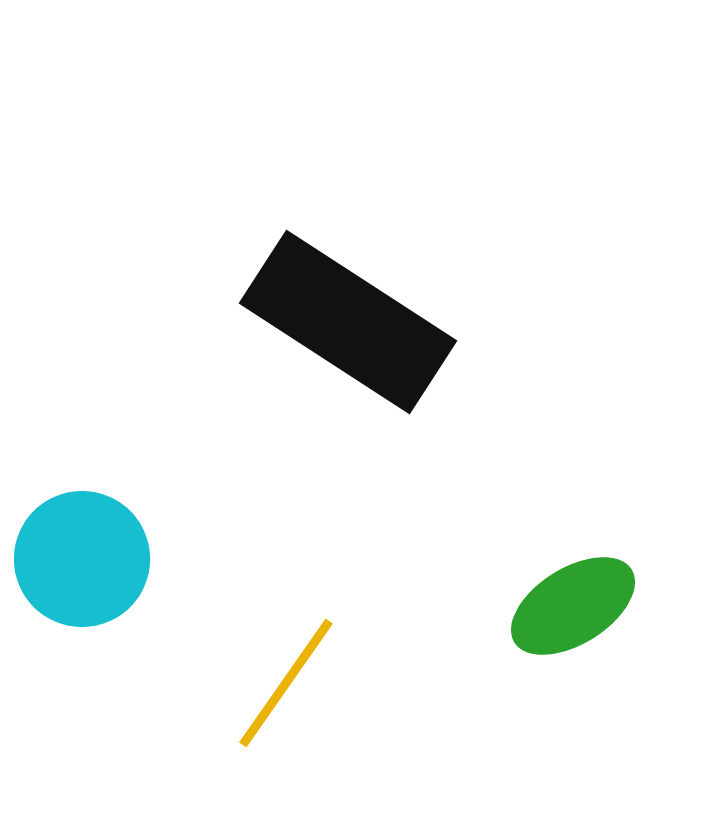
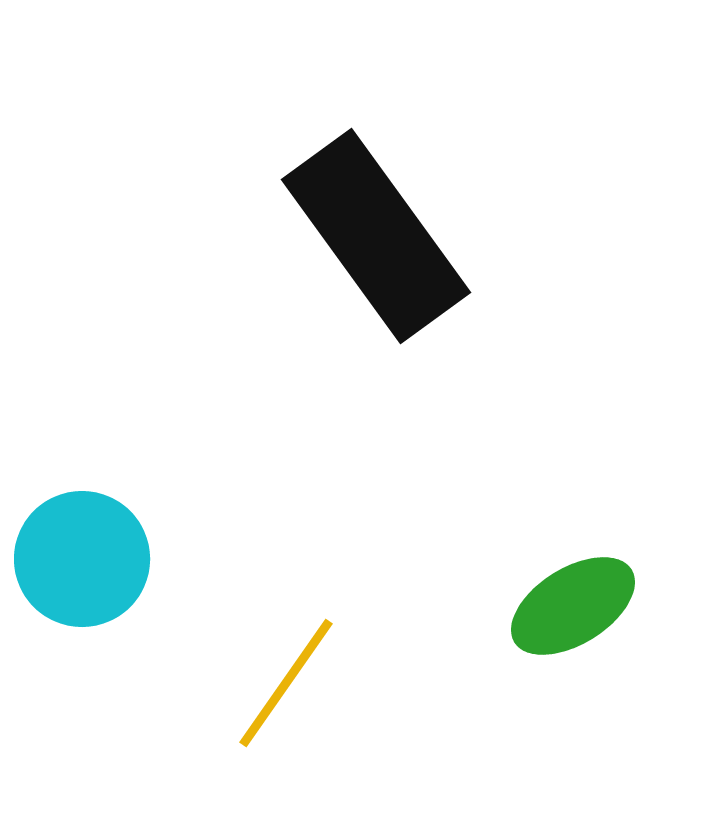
black rectangle: moved 28 px right, 86 px up; rotated 21 degrees clockwise
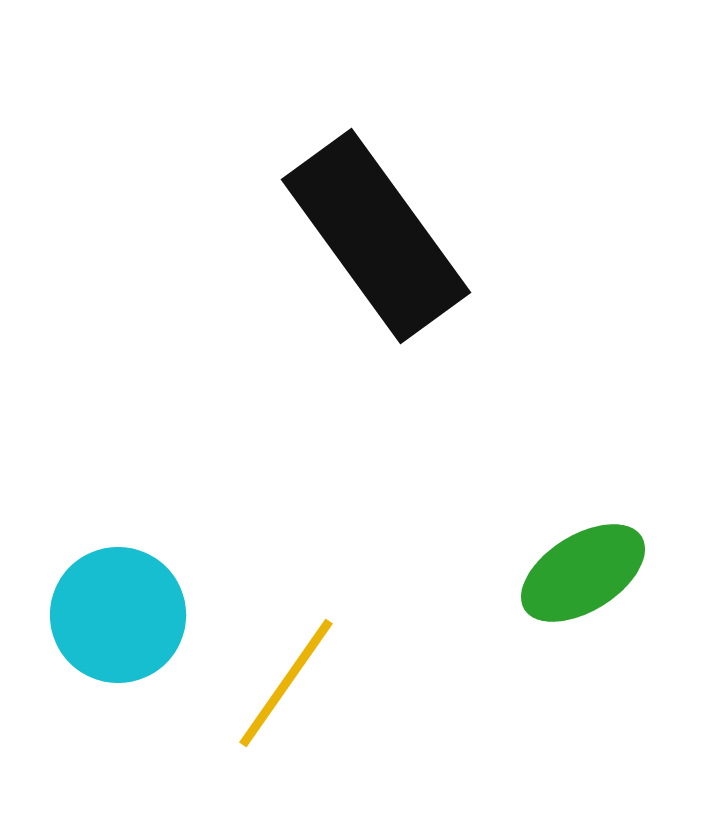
cyan circle: moved 36 px right, 56 px down
green ellipse: moved 10 px right, 33 px up
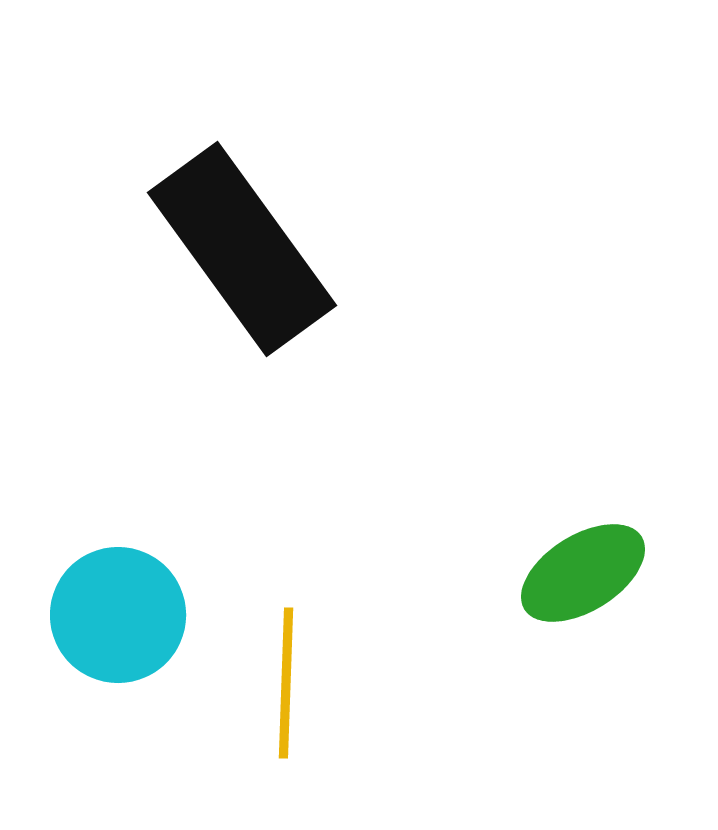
black rectangle: moved 134 px left, 13 px down
yellow line: rotated 33 degrees counterclockwise
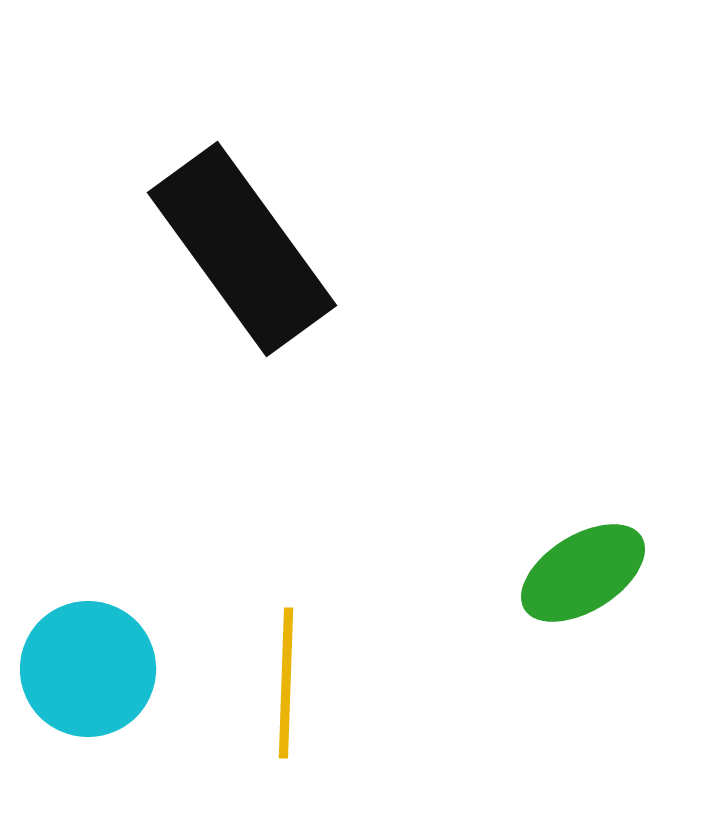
cyan circle: moved 30 px left, 54 px down
